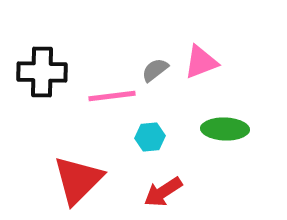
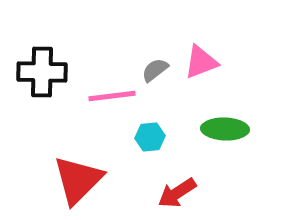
red arrow: moved 14 px right, 1 px down
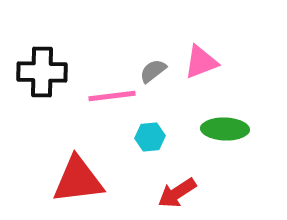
gray semicircle: moved 2 px left, 1 px down
red triangle: rotated 38 degrees clockwise
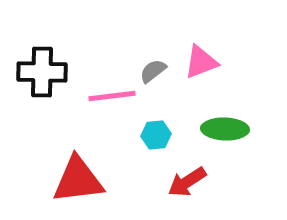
cyan hexagon: moved 6 px right, 2 px up
red arrow: moved 10 px right, 11 px up
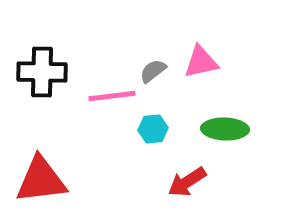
pink triangle: rotated 9 degrees clockwise
cyan hexagon: moved 3 px left, 6 px up
red triangle: moved 37 px left
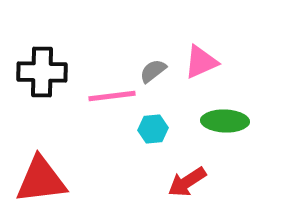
pink triangle: rotated 12 degrees counterclockwise
green ellipse: moved 8 px up
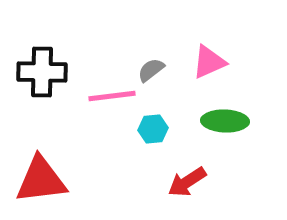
pink triangle: moved 8 px right
gray semicircle: moved 2 px left, 1 px up
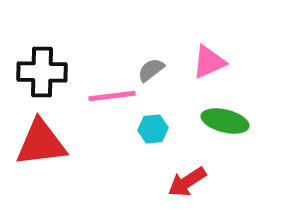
green ellipse: rotated 12 degrees clockwise
red triangle: moved 37 px up
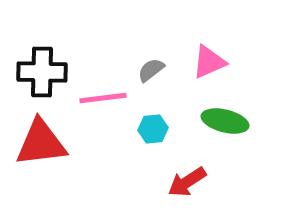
pink line: moved 9 px left, 2 px down
